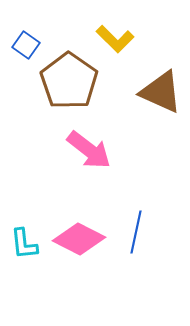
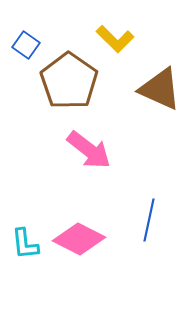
brown triangle: moved 1 px left, 3 px up
blue line: moved 13 px right, 12 px up
cyan L-shape: moved 1 px right
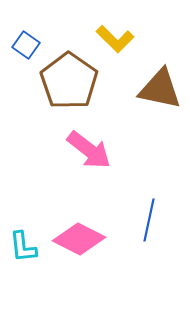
brown triangle: rotated 12 degrees counterclockwise
cyan L-shape: moved 2 px left, 3 px down
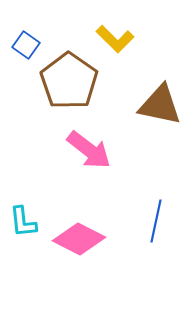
brown triangle: moved 16 px down
blue line: moved 7 px right, 1 px down
cyan L-shape: moved 25 px up
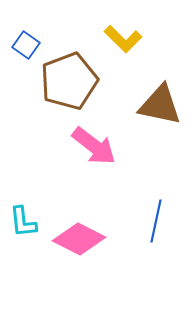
yellow L-shape: moved 8 px right
brown pentagon: rotated 16 degrees clockwise
pink arrow: moved 5 px right, 4 px up
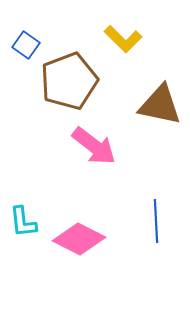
blue line: rotated 15 degrees counterclockwise
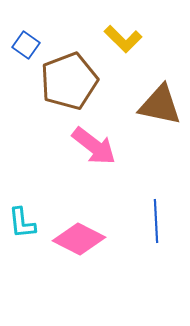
cyan L-shape: moved 1 px left, 1 px down
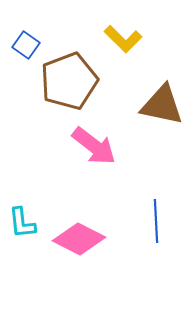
brown triangle: moved 2 px right
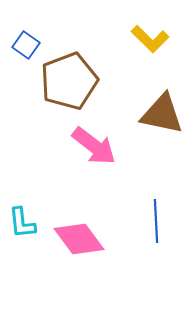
yellow L-shape: moved 27 px right
brown triangle: moved 9 px down
pink diamond: rotated 27 degrees clockwise
